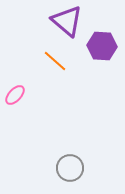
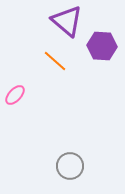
gray circle: moved 2 px up
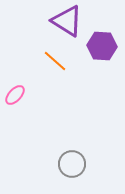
purple triangle: rotated 8 degrees counterclockwise
gray circle: moved 2 px right, 2 px up
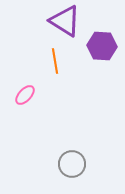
purple triangle: moved 2 px left
orange line: rotated 40 degrees clockwise
pink ellipse: moved 10 px right
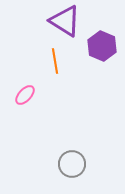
purple hexagon: rotated 20 degrees clockwise
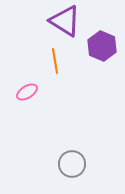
pink ellipse: moved 2 px right, 3 px up; rotated 15 degrees clockwise
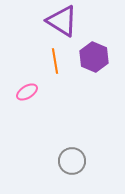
purple triangle: moved 3 px left
purple hexagon: moved 8 px left, 11 px down
gray circle: moved 3 px up
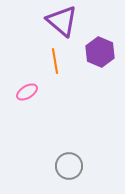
purple triangle: rotated 8 degrees clockwise
purple hexagon: moved 6 px right, 5 px up
gray circle: moved 3 px left, 5 px down
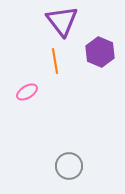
purple triangle: rotated 12 degrees clockwise
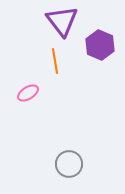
purple hexagon: moved 7 px up
pink ellipse: moved 1 px right, 1 px down
gray circle: moved 2 px up
